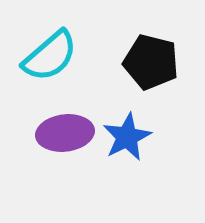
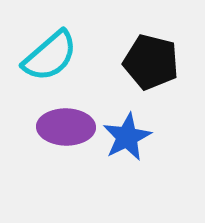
purple ellipse: moved 1 px right, 6 px up; rotated 8 degrees clockwise
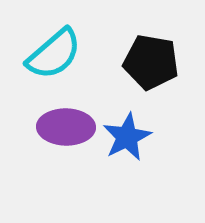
cyan semicircle: moved 4 px right, 2 px up
black pentagon: rotated 4 degrees counterclockwise
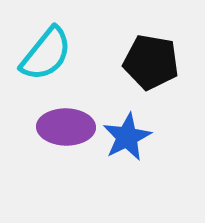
cyan semicircle: moved 8 px left; rotated 10 degrees counterclockwise
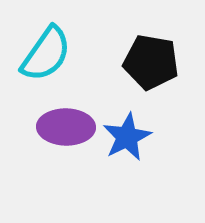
cyan semicircle: rotated 4 degrees counterclockwise
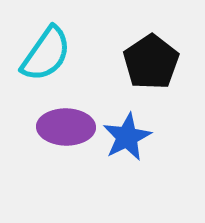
black pentagon: rotated 28 degrees clockwise
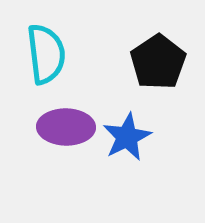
cyan semicircle: rotated 42 degrees counterclockwise
black pentagon: moved 7 px right
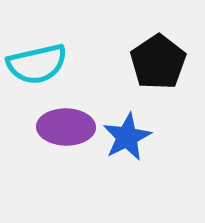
cyan semicircle: moved 9 px left, 10 px down; rotated 84 degrees clockwise
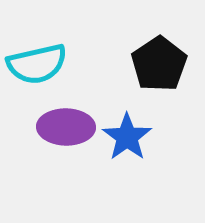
black pentagon: moved 1 px right, 2 px down
blue star: rotated 9 degrees counterclockwise
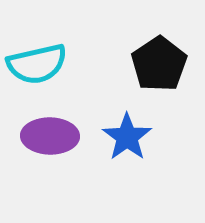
purple ellipse: moved 16 px left, 9 px down
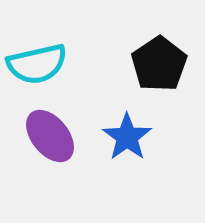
purple ellipse: rotated 50 degrees clockwise
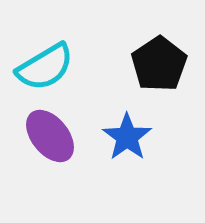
cyan semicircle: moved 8 px right, 3 px down; rotated 18 degrees counterclockwise
